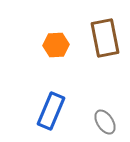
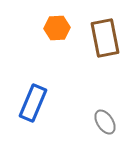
orange hexagon: moved 1 px right, 17 px up
blue rectangle: moved 18 px left, 8 px up
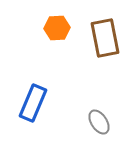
gray ellipse: moved 6 px left
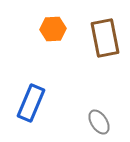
orange hexagon: moved 4 px left, 1 px down
blue rectangle: moved 2 px left
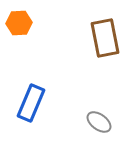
orange hexagon: moved 34 px left, 6 px up
gray ellipse: rotated 20 degrees counterclockwise
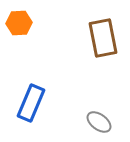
brown rectangle: moved 2 px left
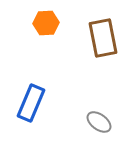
orange hexagon: moved 27 px right
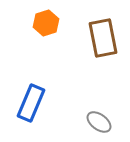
orange hexagon: rotated 15 degrees counterclockwise
